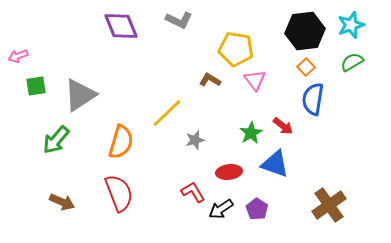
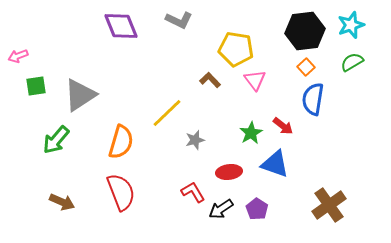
brown L-shape: rotated 15 degrees clockwise
red semicircle: moved 2 px right, 1 px up
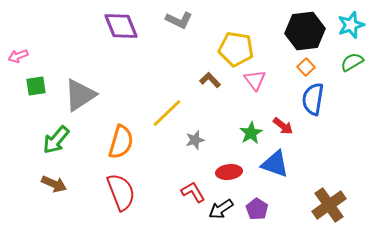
brown arrow: moved 8 px left, 18 px up
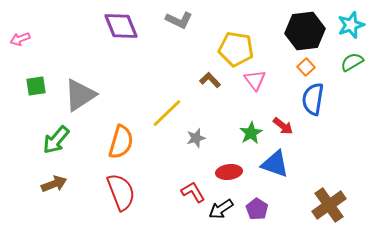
pink arrow: moved 2 px right, 17 px up
gray star: moved 1 px right, 2 px up
brown arrow: rotated 45 degrees counterclockwise
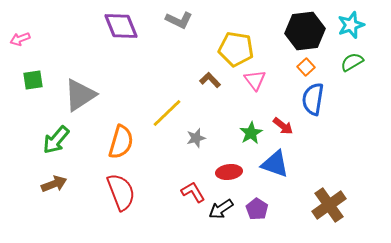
green square: moved 3 px left, 6 px up
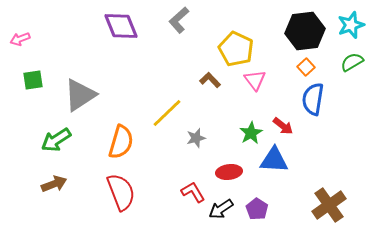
gray L-shape: rotated 112 degrees clockwise
yellow pentagon: rotated 16 degrees clockwise
green arrow: rotated 16 degrees clockwise
blue triangle: moved 1 px left, 4 px up; rotated 16 degrees counterclockwise
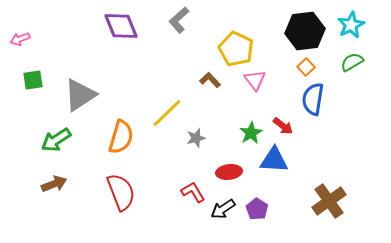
cyan star: rotated 8 degrees counterclockwise
orange semicircle: moved 5 px up
brown cross: moved 4 px up
black arrow: moved 2 px right
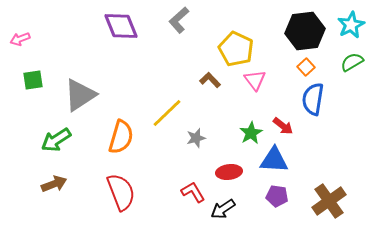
purple pentagon: moved 20 px right, 13 px up; rotated 25 degrees counterclockwise
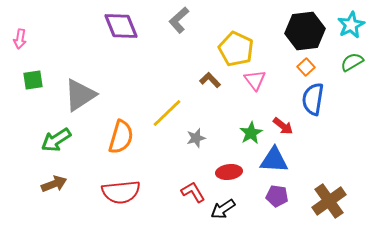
pink arrow: rotated 60 degrees counterclockwise
red semicircle: rotated 105 degrees clockwise
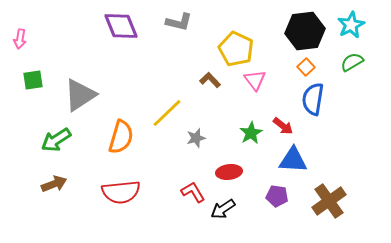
gray L-shape: moved 2 px down; rotated 124 degrees counterclockwise
blue triangle: moved 19 px right
